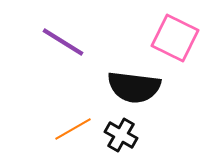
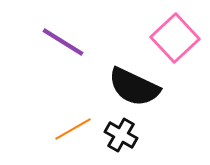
pink square: rotated 21 degrees clockwise
black semicircle: rotated 18 degrees clockwise
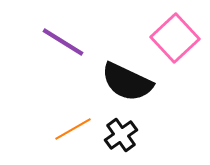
black semicircle: moved 7 px left, 5 px up
black cross: rotated 24 degrees clockwise
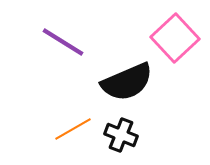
black semicircle: rotated 48 degrees counterclockwise
black cross: rotated 32 degrees counterclockwise
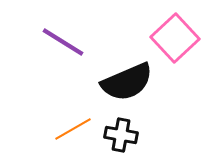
black cross: rotated 12 degrees counterclockwise
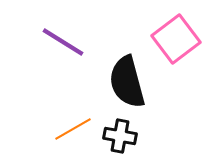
pink square: moved 1 px right, 1 px down; rotated 6 degrees clockwise
black semicircle: rotated 98 degrees clockwise
black cross: moved 1 px left, 1 px down
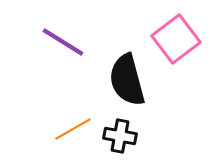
black semicircle: moved 2 px up
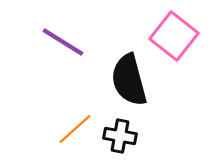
pink square: moved 2 px left, 3 px up; rotated 15 degrees counterclockwise
black semicircle: moved 2 px right
orange line: moved 2 px right; rotated 12 degrees counterclockwise
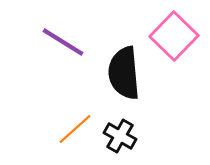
pink square: rotated 6 degrees clockwise
black semicircle: moved 5 px left, 7 px up; rotated 10 degrees clockwise
black cross: rotated 20 degrees clockwise
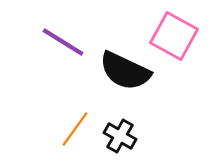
pink square: rotated 15 degrees counterclockwise
black semicircle: moved 1 px right, 2 px up; rotated 60 degrees counterclockwise
orange line: rotated 12 degrees counterclockwise
